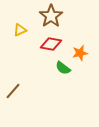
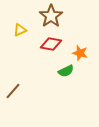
orange star: rotated 28 degrees clockwise
green semicircle: moved 3 px right, 3 px down; rotated 63 degrees counterclockwise
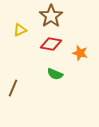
green semicircle: moved 11 px left, 3 px down; rotated 49 degrees clockwise
brown line: moved 3 px up; rotated 18 degrees counterclockwise
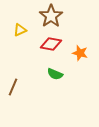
brown line: moved 1 px up
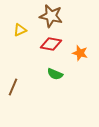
brown star: rotated 25 degrees counterclockwise
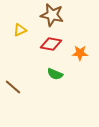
brown star: moved 1 px right, 1 px up
orange star: rotated 14 degrees counterclockwise
brown line: rotated 72 degrees counterclockwise
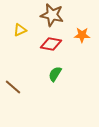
orange star: moved 2 px right, 18 px up
green semicircle: rotated 98 degrees clockwise
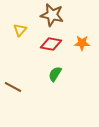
yellow triangle: rotated 24 degrees counterclockwise
orange star: moved 8 px down
brown line: rotated 12 degrees counterclockwise
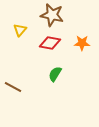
red diamond: moved 1 px left, 1 px up
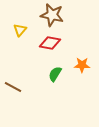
orange star: moved 22 px down
